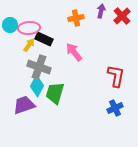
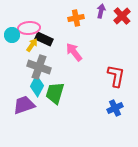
cyan circle: moved 2 px right, 10 px down
yellow arrow: moved 3 px right
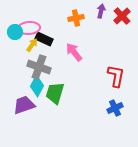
cyan circle: moved 3 px right, 3 px up
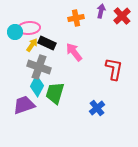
black rectangle: moved 3 px right, 4 px down
red L-shape: moved 2 px left, 7 px up
blue cross: moved 18 px left; rotated 14 degrees counterclockwise
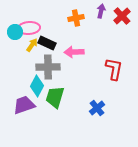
pink arrow: rotated 54 degrees counterclockwise
gray cross: moved 9 px right; rotated 20 degrees counterclockwise
green trapezoid: moved 4 px down
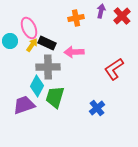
pink ellipse: rotated 70 degrees clockwise
cyan circle: moved 5 px left, 9 px down
red L-shape: rotated 135 degrees counterclockwise
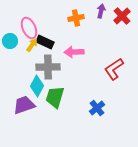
black rectangle: moved 2 px left, 1 px up
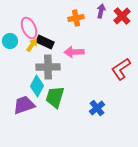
red L-shape: moved 7 px right
